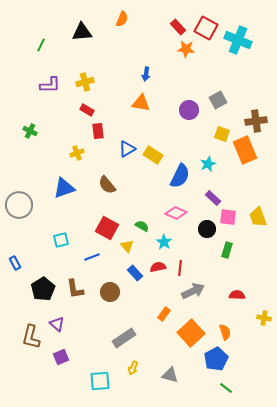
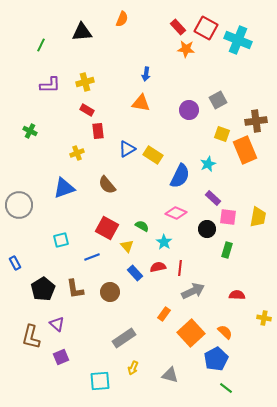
yellow trapezoid at (258, 217): rotated 150 degrees counterclockwise
orange semicircle at (225, 332): rotated 28 degrees counterclockwise
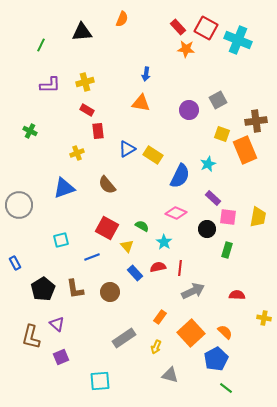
orange rectangle at (164, 314): moved 4 px left, 3 px down
yellow arrow at (133, 368): moved 23 px right, 21 px up
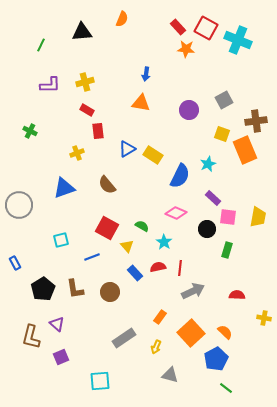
gray square at (218, 100): moved 6 px right
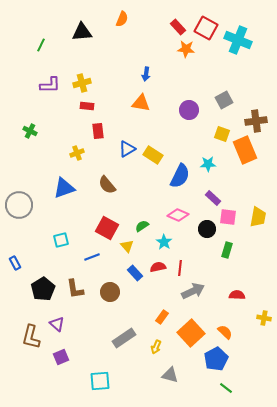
yellow cross at (85, 82): moved 3 px left, 1 px down
red rectangle at (87, 110): moved 4 px up; rotated 24 degrees counterclockwise
cyan star at (208, 164): rotated 21 degrees clockwise
pink diamond at (176, 213): moved 2 px right, 2 px down
green semicircle at (142, 226): rotated 64 degrees counterclockwise
orange rectangle at (160, 317): moved 2 px right
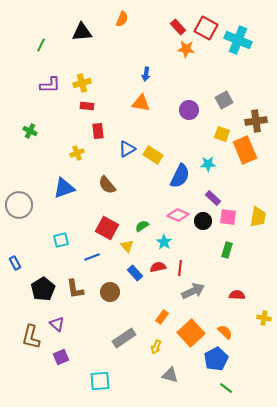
black circle at (207, 229): moved 4 px left, 8 px up
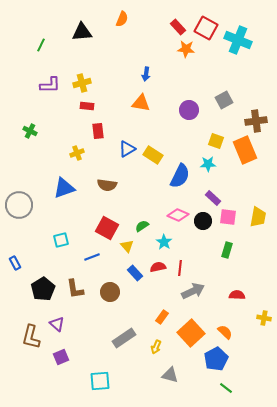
yellow square at (222, 134): moved 6 px left, 7 px down
brown semicircle at (107, 185): rotated 42 degrees counterclockwise
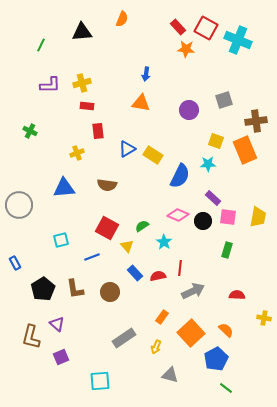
gray square at (224, 100): rotated 12 degrees clockwise
blue triangle at (64, 188): rotated 15 degrees clockwise
red semicircle at (158, 267): moved 9 px down
orange semicircle at (225, 332): moved 1 px right, 2 px up
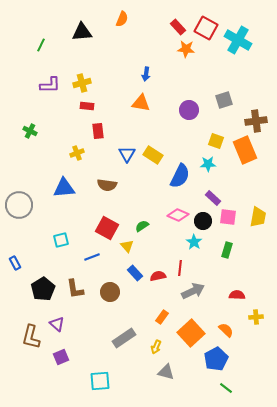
cyan cross at (238, 40): rotated 8 degrees clockwise
blue triangle at (127, 149): moved 5 px down; rotated 30 degrees counterclockwise
cyan star at (164, 242): moved 30 px right
yellow cross at (264, 318): moved 8 px left, 1 px up; rotated 16 degrees counterclockwise
gray triangle at (170, 375): moved 4 px left, 3 px up
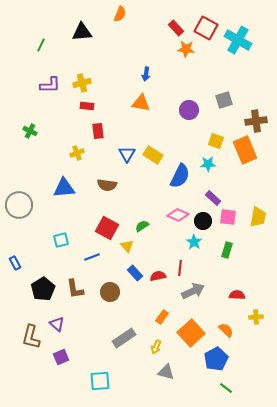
orange semicircle at (122, 19): moved 2 px left, 5 px up
red rectangle at (178, 27): moved 2 px left, 1 px down
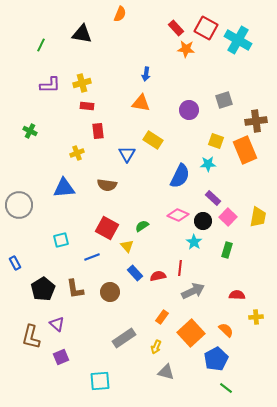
black triangle at (82, 32): moved 2 px down; rotated 15 degrees clockwise
yellow rectangle at (153, 155): moved 15 px up
pink square at (228, 217): rotated 36 degrees clockwise
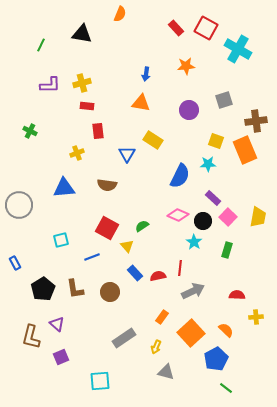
cyan cross at (238, 40): moved 9 px down
orange star at (186, 49): moved 17 px down; rotated 12 degrees counterclockwise
